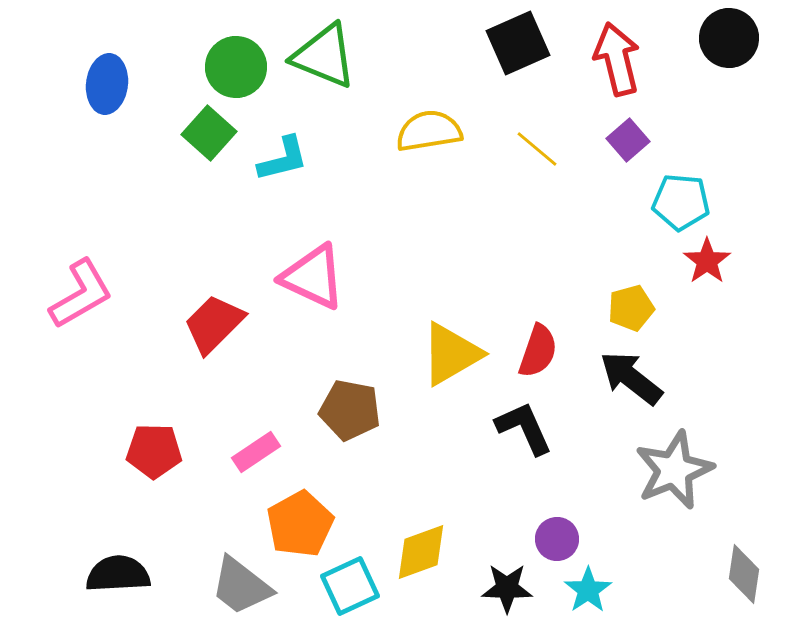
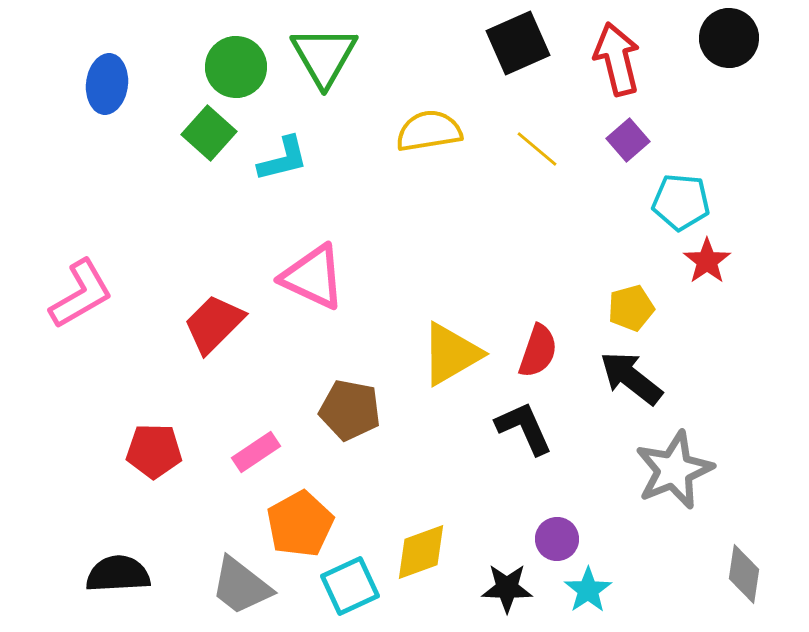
green triangle: rotated 38 degrees clockwise
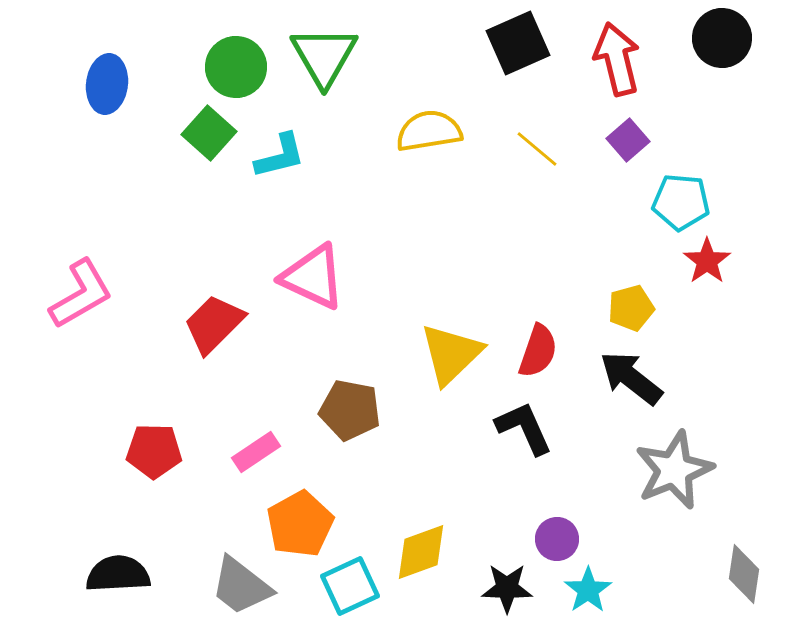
black circle: moved 7 px left
cyan L-shape: moved 3 px left, 3 px up
yellow triangle: rotated 14 degrees counterclockwise
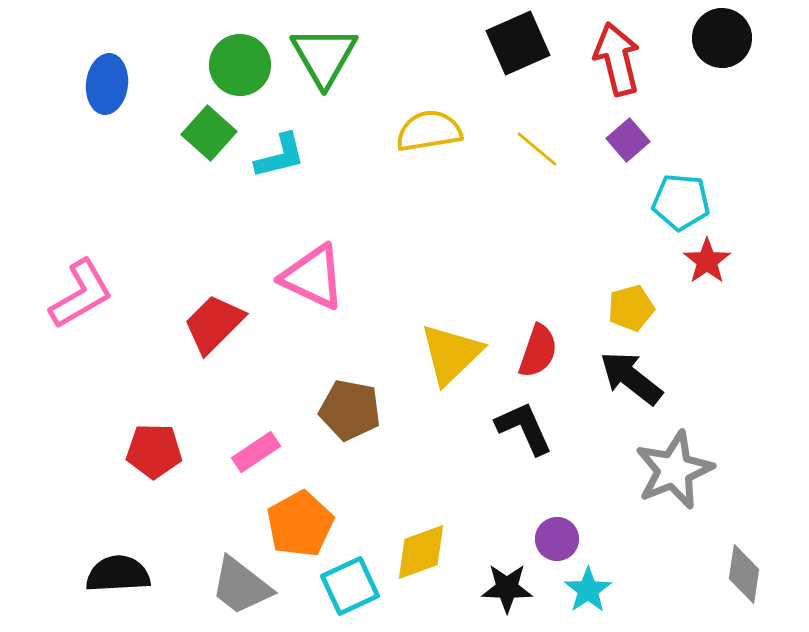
green circle: moved 4 px right, 2 px up
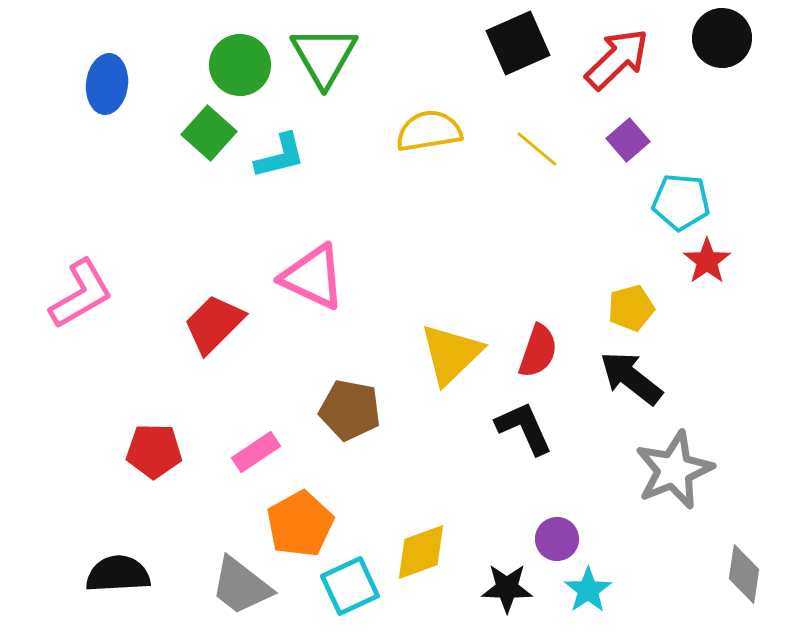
red arrow: rotated 60 degrees clockwise
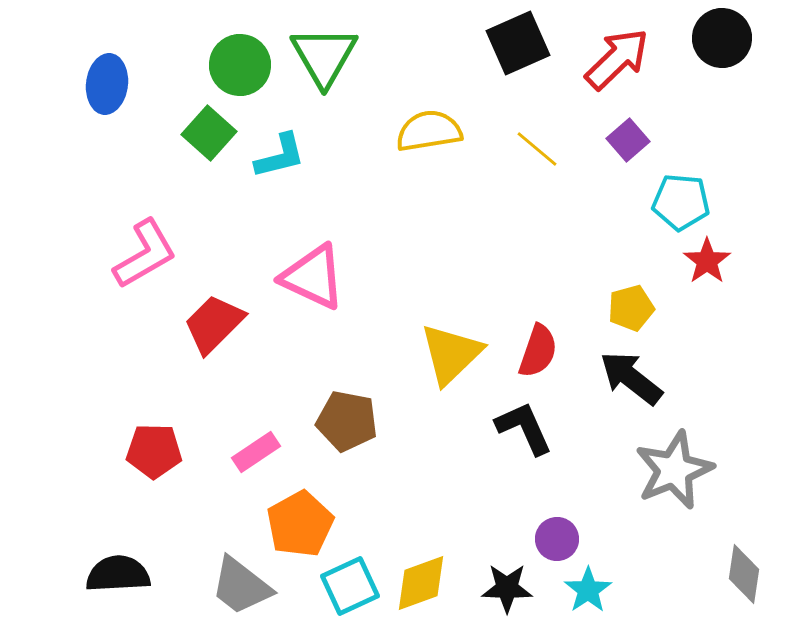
pink L-shape: moved 64 px right, 40 px up
brown pentagon: moved 3 px left, 11 px down
yellow diamond: moved 31 px down
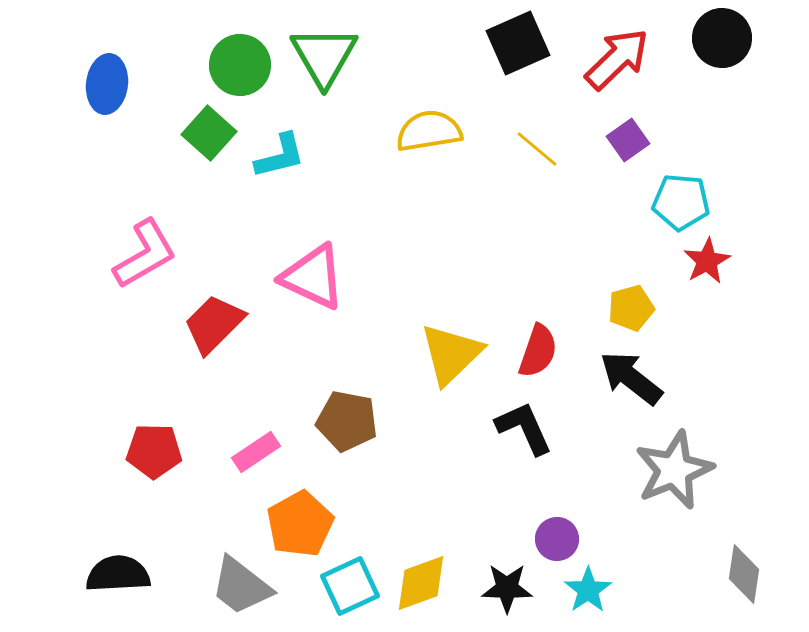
purple square: rotated 6 degrees clockwise
red star: rotated 6 degrees clockwise
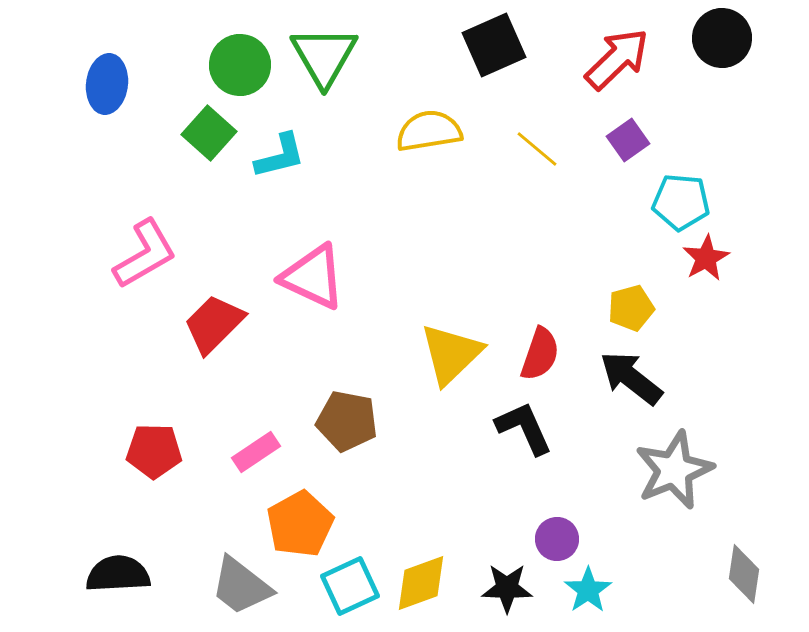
black square: moved 24 px left, 2 px down
red star: moved 1 px left, 3 px up
red semicircle: moved 2 px right, 3 px down
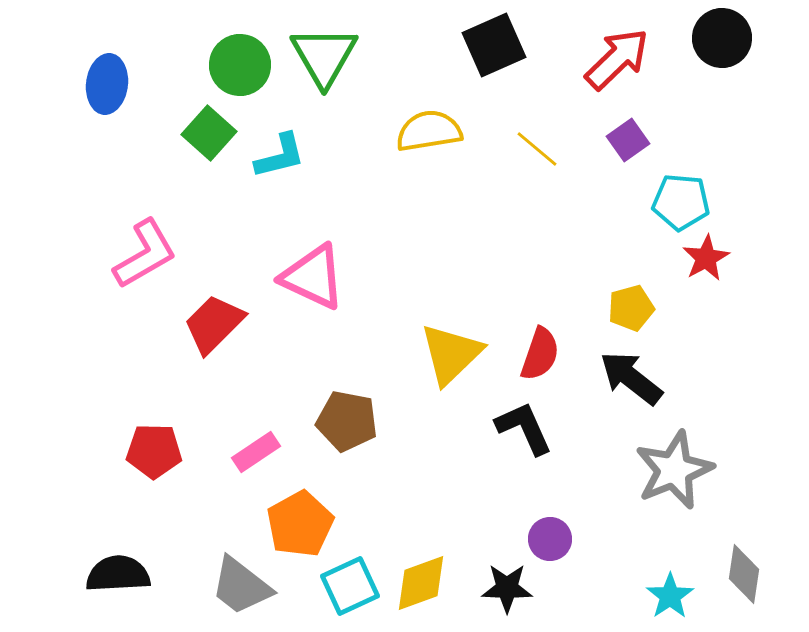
purple circle: moved 7 px left
cyan star: moved 82 px right, 6 px down
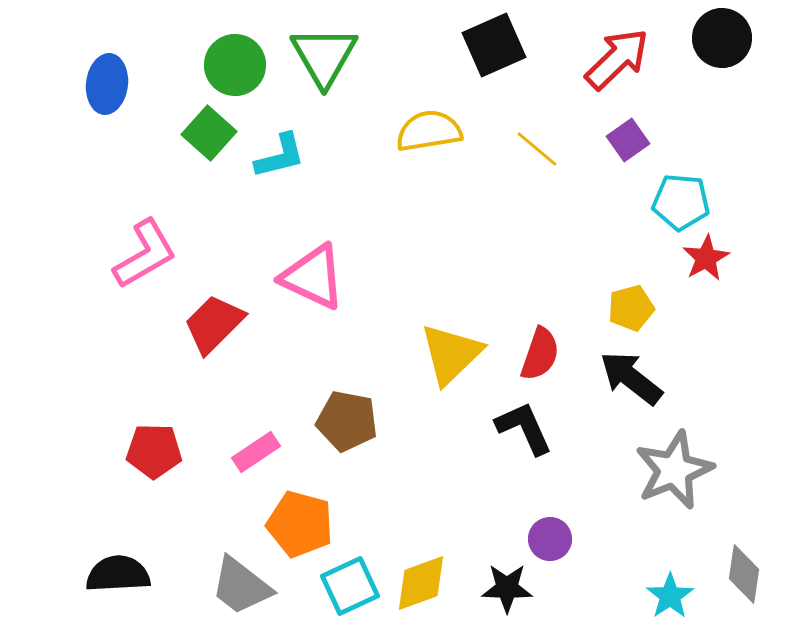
green circle: moved 5 px left
orange pentagon: rotated 28 degrees counterclockwise
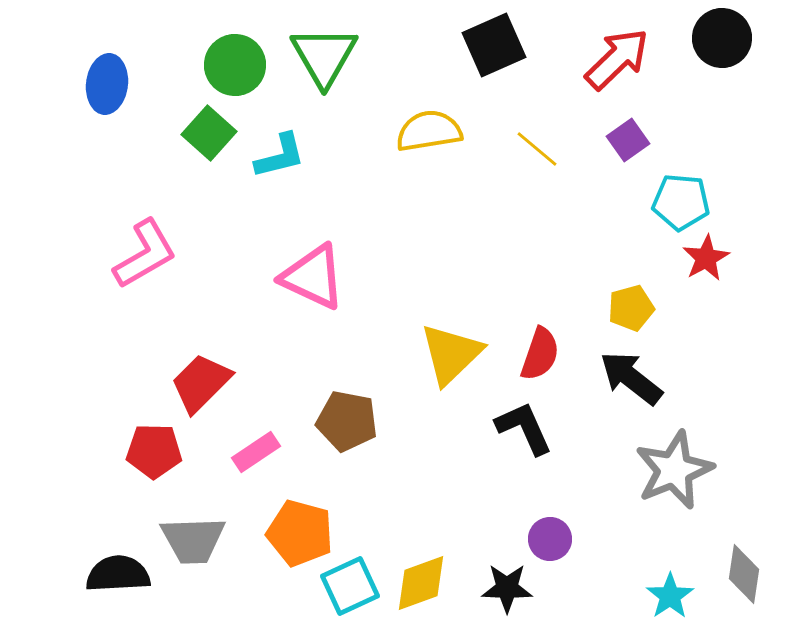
red trapezoid: moved 13 px left, 59 px down
orange pentagon: moved 9 px down
gray trapezoid: moved 48 px left, 46 px up; rotated 40 degrees counterclockwise
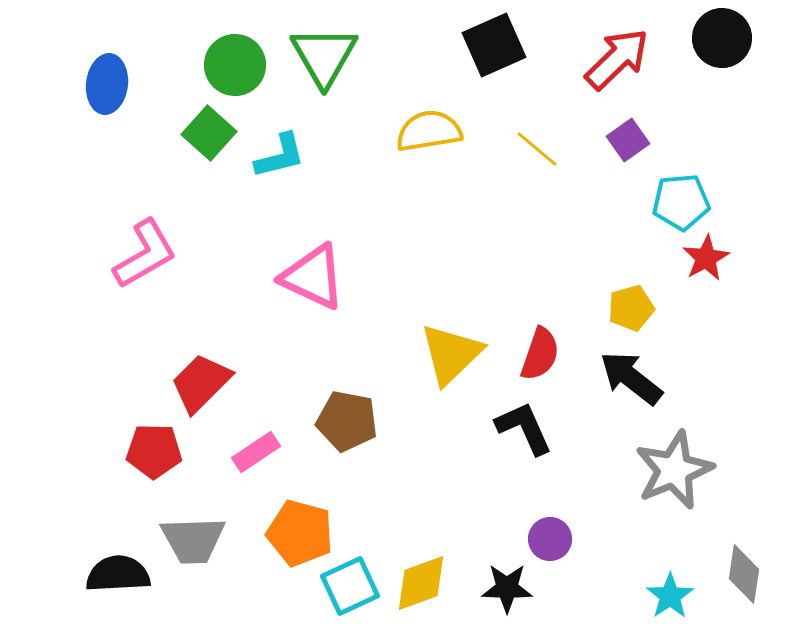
cyan pentagon: rotated 10 degrees counterclockwise
